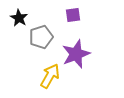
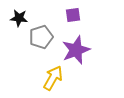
black star: rotated 24 degrees counterclockwise
purple star: moved 4 px up
yellow arrow: moved 3 px right, 2 px down
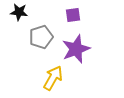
black star: moved 6 px up
purple star: moved 1 px up
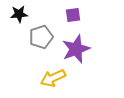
black star: moved 2 px down; rotated 12 degrees counterclockwise
yellow arrow: rotated 145 degrees counterclockwise
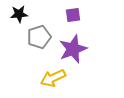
gray pentagon: moved 2 px left
purple star: moved 3 px left
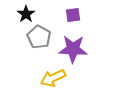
black star: moved 7 px right; rotated 30 degrees counterclockwise
gray pentagon: rotated 25 degrees counterclockwise
purple star: rotated 24 degrees clockwise
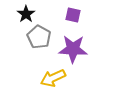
purple square: rotated 21 degrees clockwise
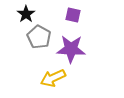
purple star: moved 2 px left
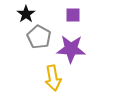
purple square: rotated 14 degrees counterclockwise
yellow arrow: rotated 75 degrees counterclockwise
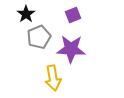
purple square: rotated 21 degrees counterclockwise
gray pentagon: rotated 20 degrees clockwise
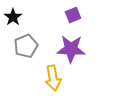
black star: moved 13 px left, 3 px down
gray pentagon: moved 13 px left, 9 px down
